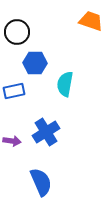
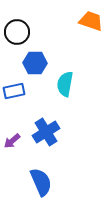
purple arrow: rotated 132 degrees clockwise
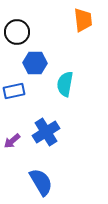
orange trapezoid: moved 8 px left, 1 px up; rotated 65 degrees clockwise
blue semicircle: rotated 8 degrees counterclockwise
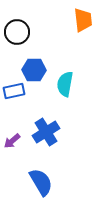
blue hexagon: moved 1 px left, 7 px down
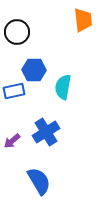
cyan semicircle: moved 2 px left, 3 px down
blue semicircle: moved 2 px left, 1 px up
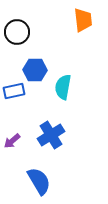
blue hexagon: moved 1 px right
blue cross: moved 5 px right, 3 px down
